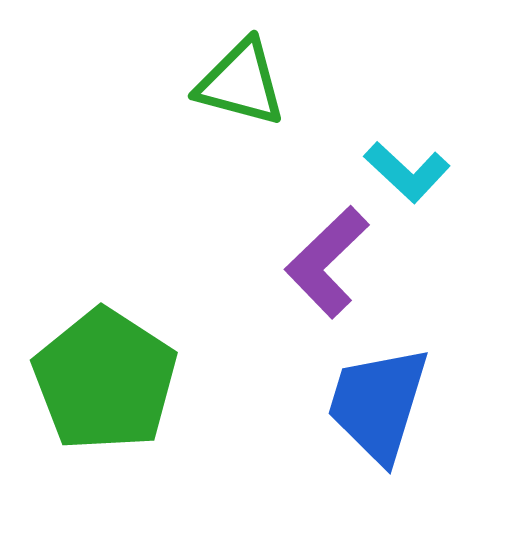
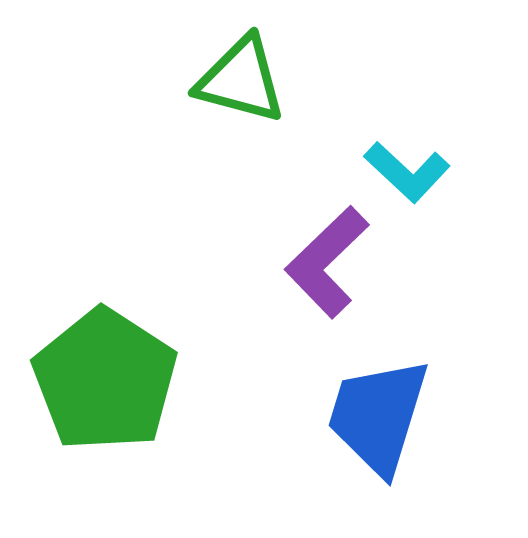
green triangle: moved 3 px up
blue trapezoid: moved 12 px down
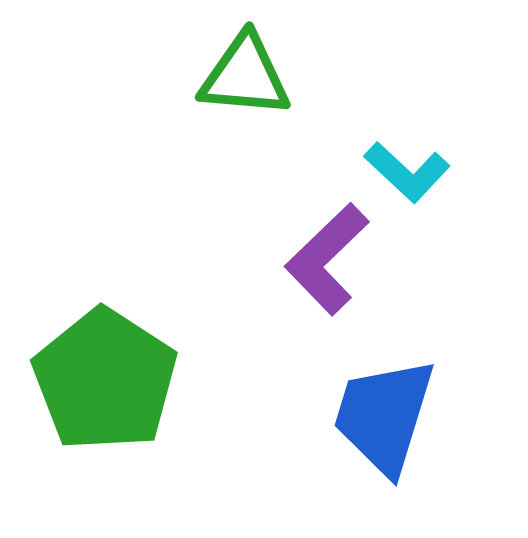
green triangle: moved 4 px right, 4 px up; rotated 10 degrees counterclockwise
purple L-shape: moved 3 px up
blue trapezoid: moved 6 px right
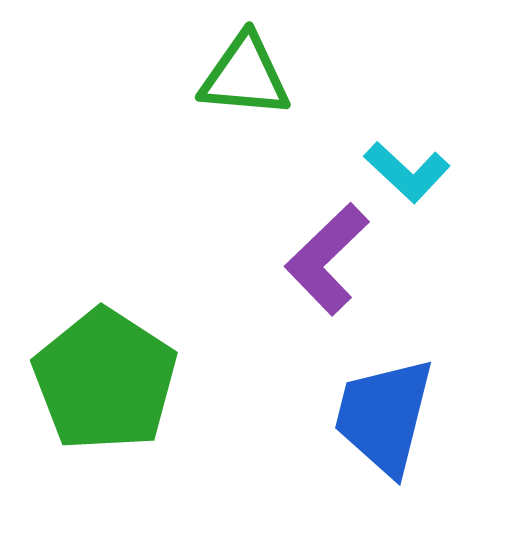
blue trapezoid: rotated 3 degrees counterclockwise
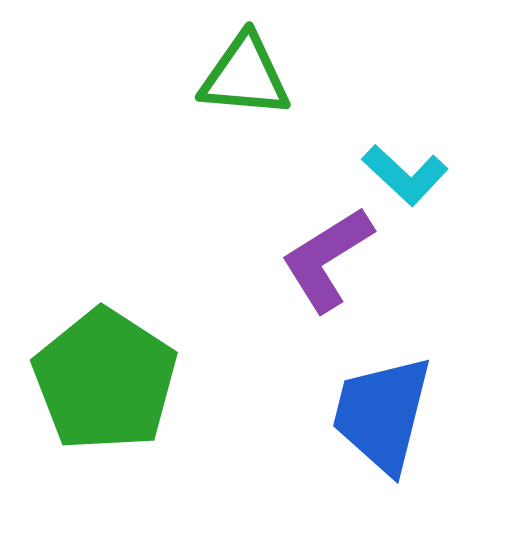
cyan L-shape: moved 2 px left, 3 px down
purple L-shape: rotated 12 degrees clockwise
blue trapezoid: moved 2 px left, 2 px up
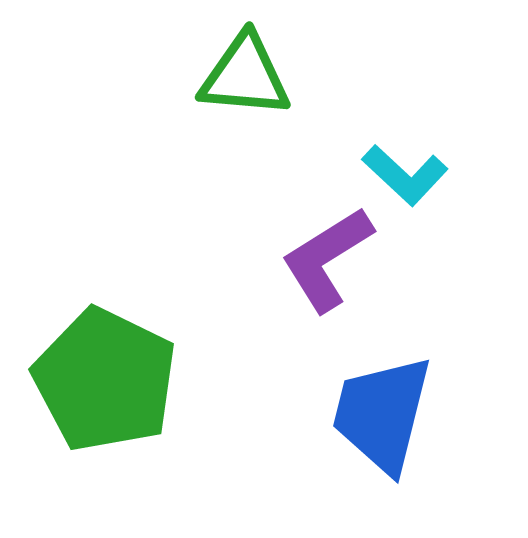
green pentagon: rotated 7 degrees counterclockwise
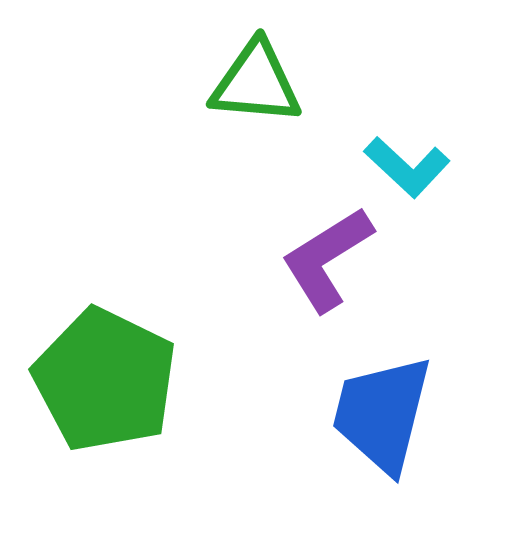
green triangle: moved 11 px right, 7 px down
cyan L-shape: moved 2 px right, 8 px up
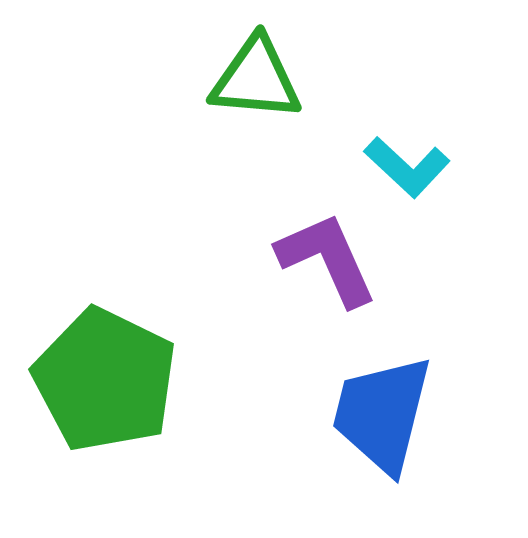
green triangle: moved 4 px up
purple L-shape: rotated 98 degrees clockwise
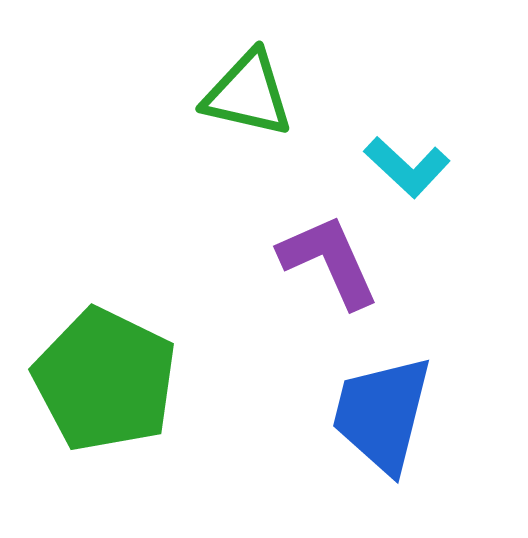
green triangle: moved 8 px left, 15 px down; rotated 8 degrees clockwise
purple L-shape: moved 2 px right, 2 px down
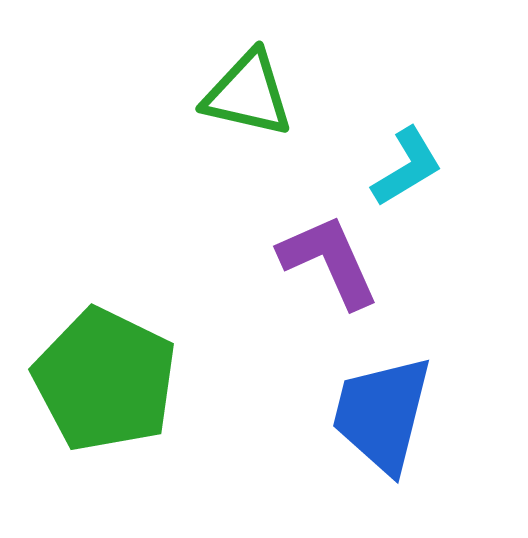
cyan L-shape: rotated 74 degrees counterclockwise
